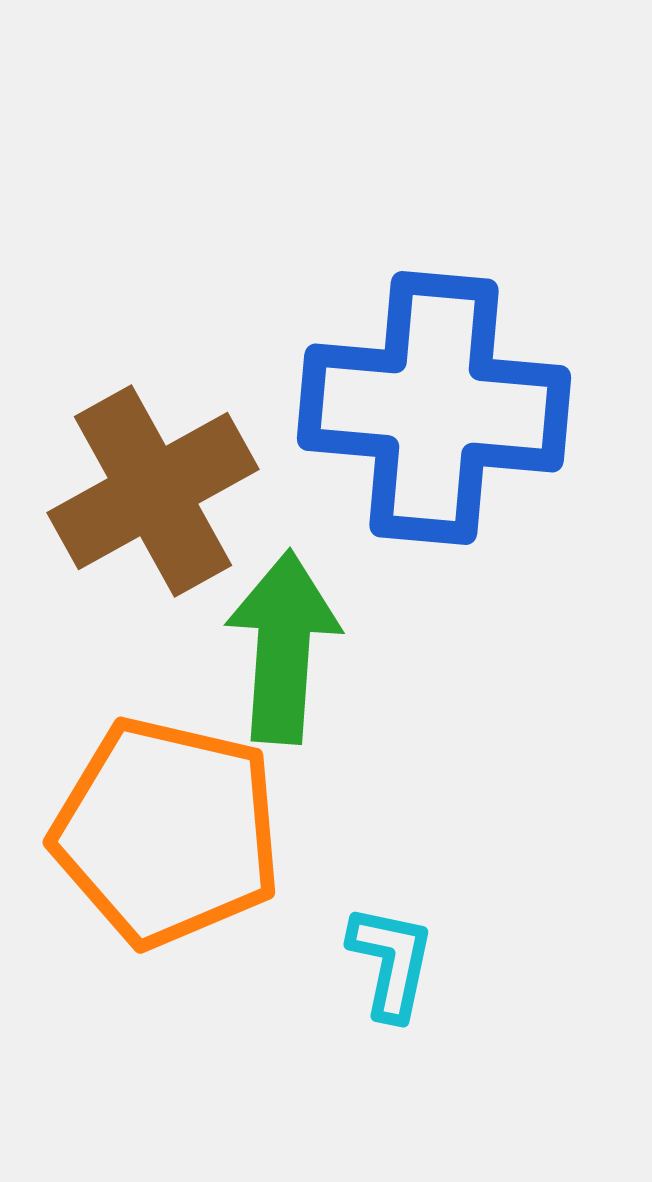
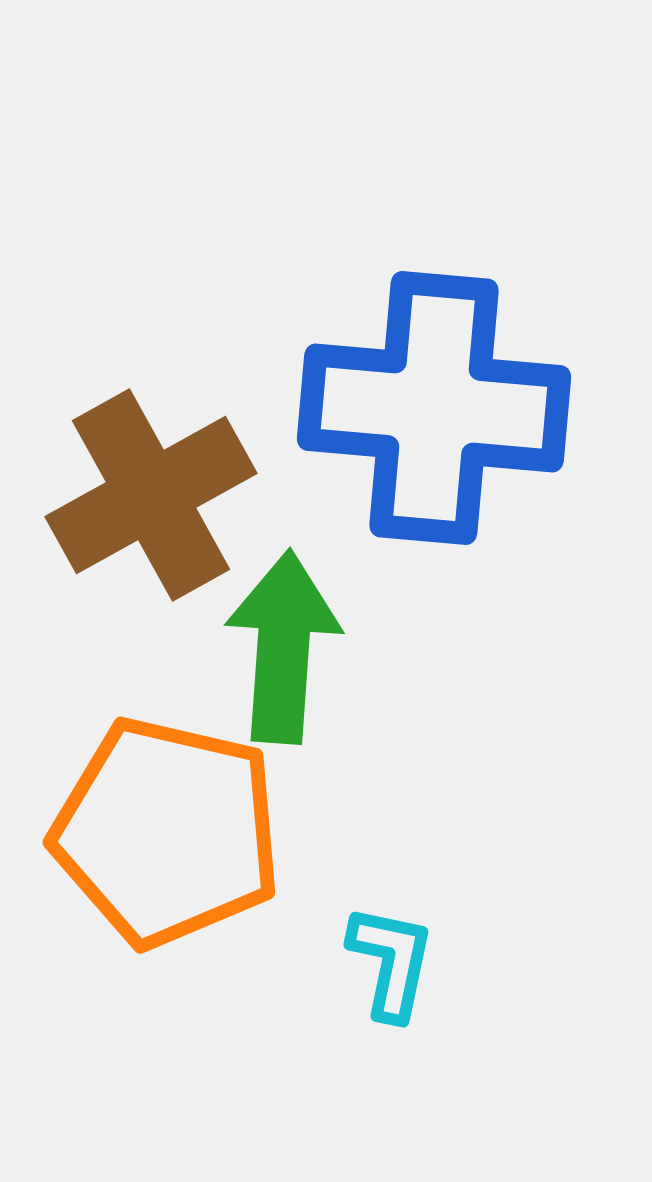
brown cross: moved 2 px left, 4 px down
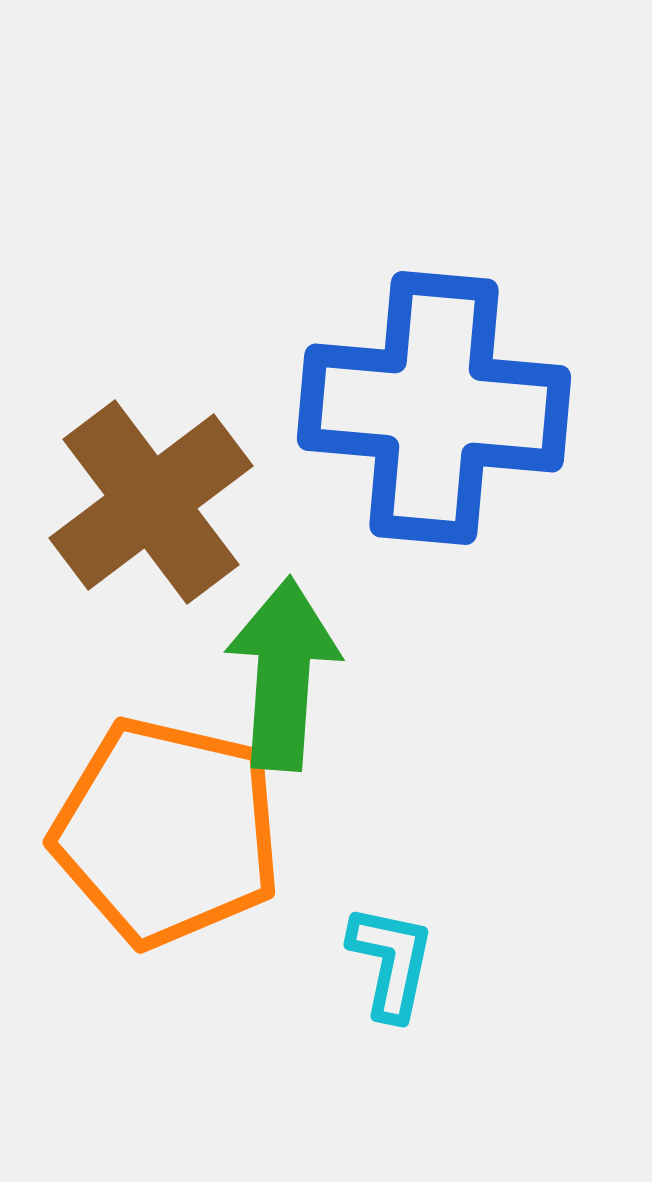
brown cross: moved 7 px down; rotated 8 degrees counterclockwise
green arrow: moved 27 px down
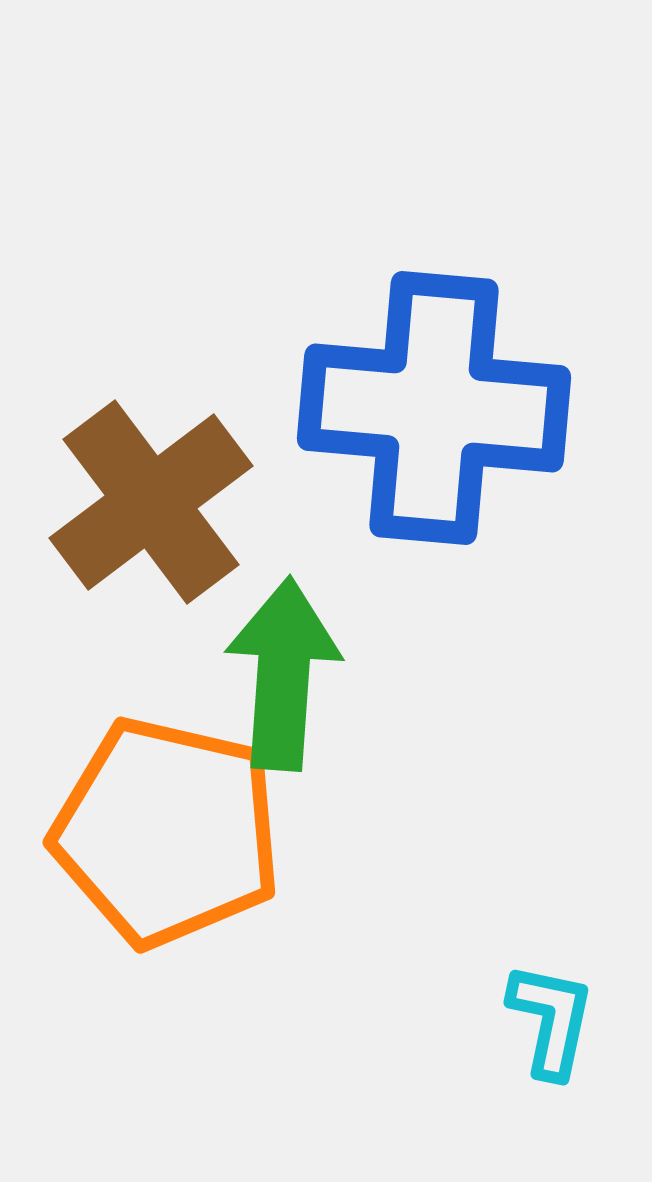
cyan L-shape: moved 160 px right, 58 px down
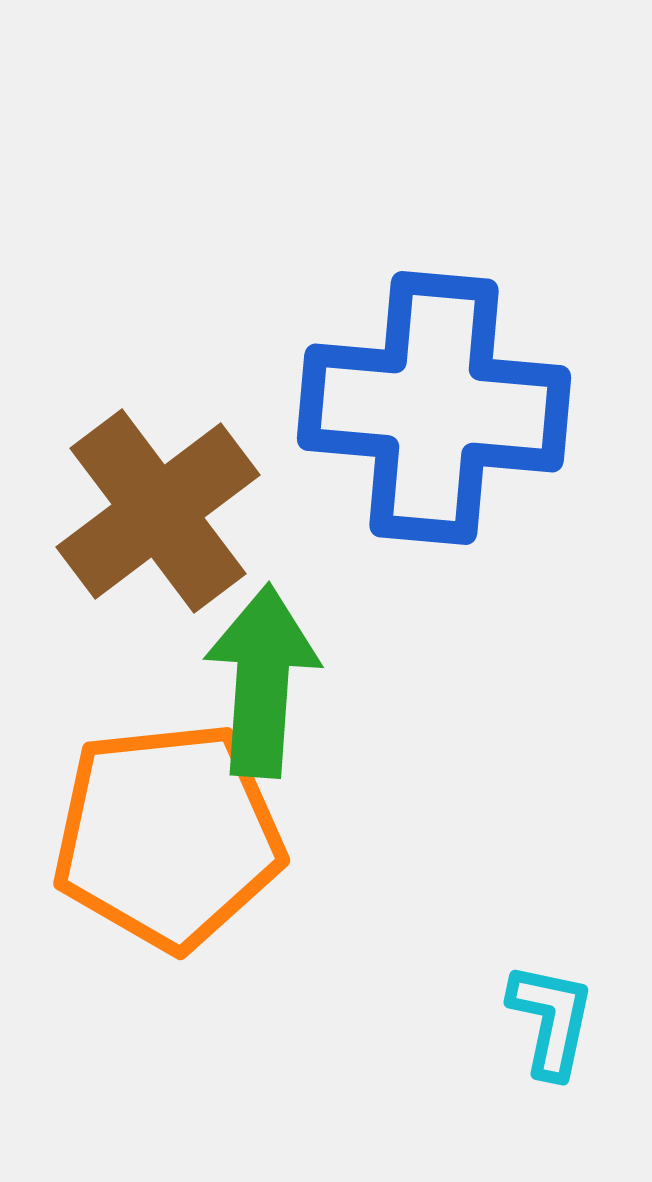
brown cross: moved 7 px right, 9 px down
green arrow: moved 21 px left, 7 px down
orange pentagon: moved 1 px right, 4 px down; rotated 19 degrees counterclockwise
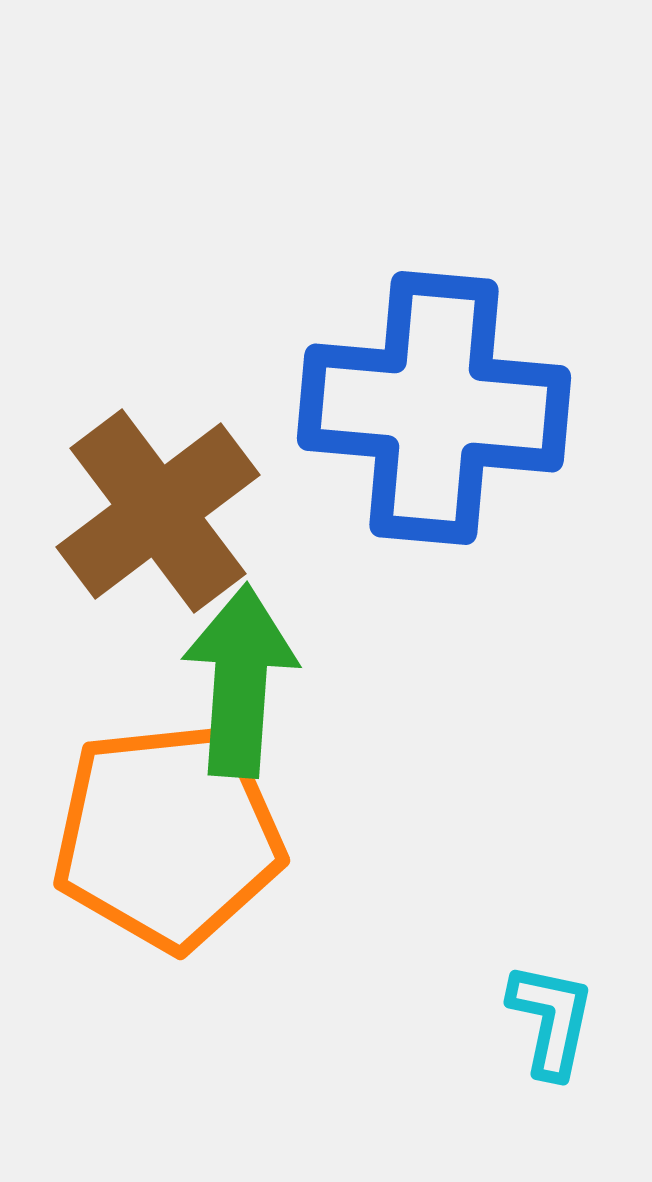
green arrow: moved 22 px left
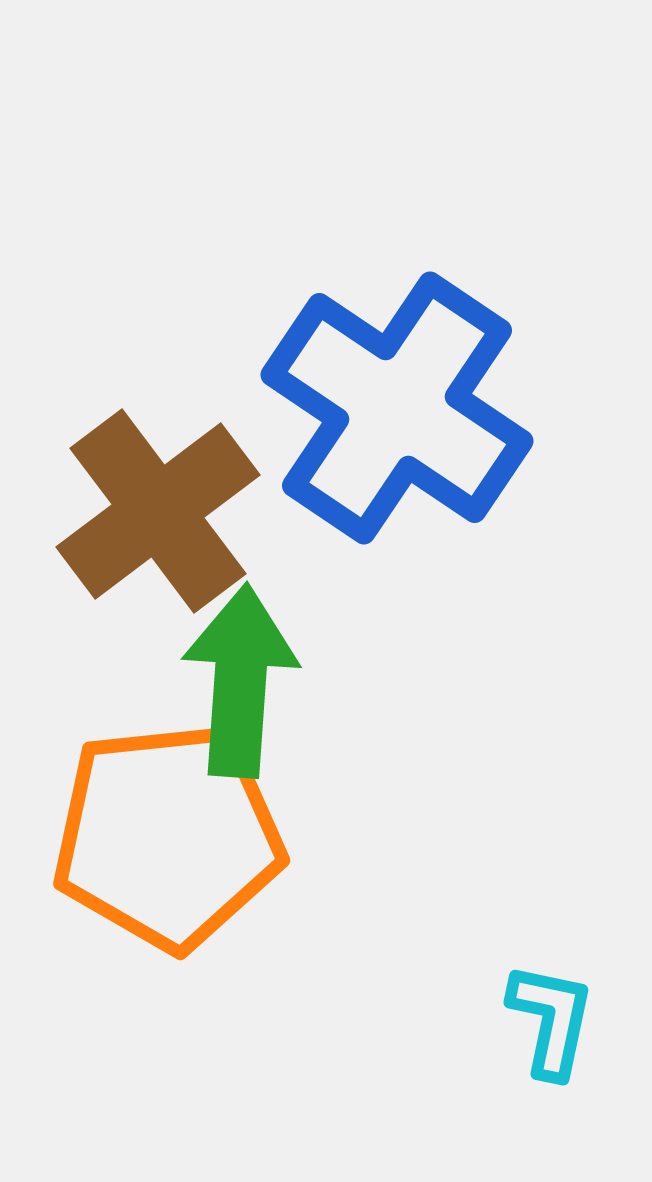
blue cross: moved 37 px left; rotated 29 degrees clockwise
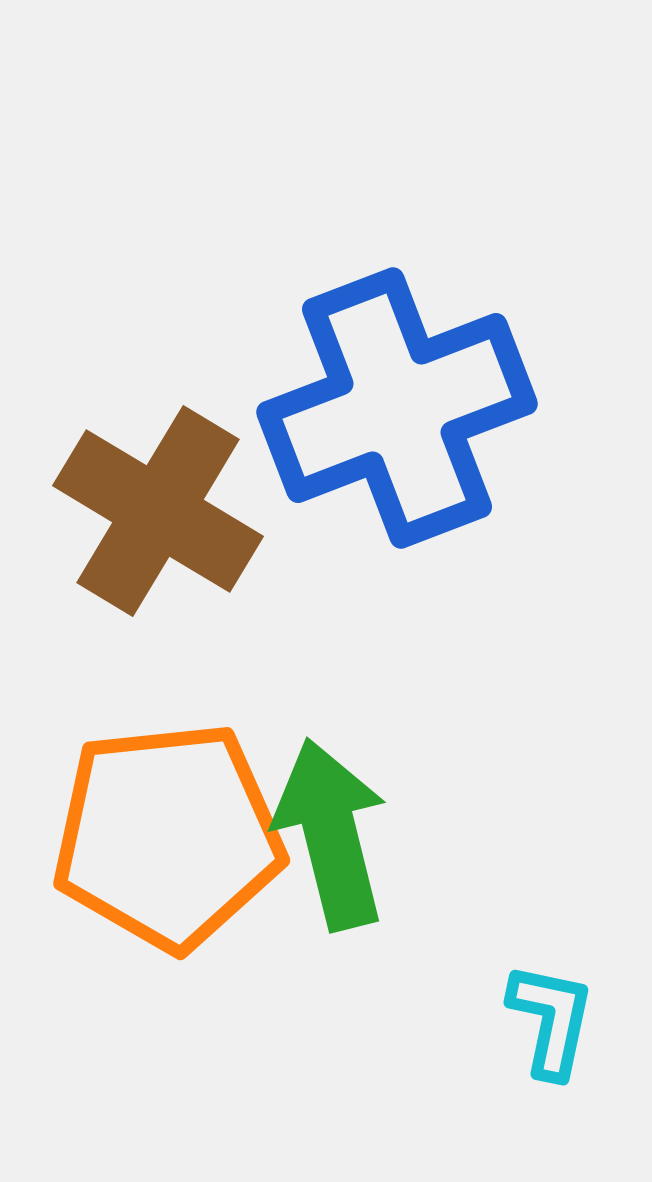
blue cross: rotated 35 degrees clockwise
brown cross: rotated 22 degrees counterclockwise
green arrow: moved 91 px right, 153 px down; rotated 18 degrees counterclockwise
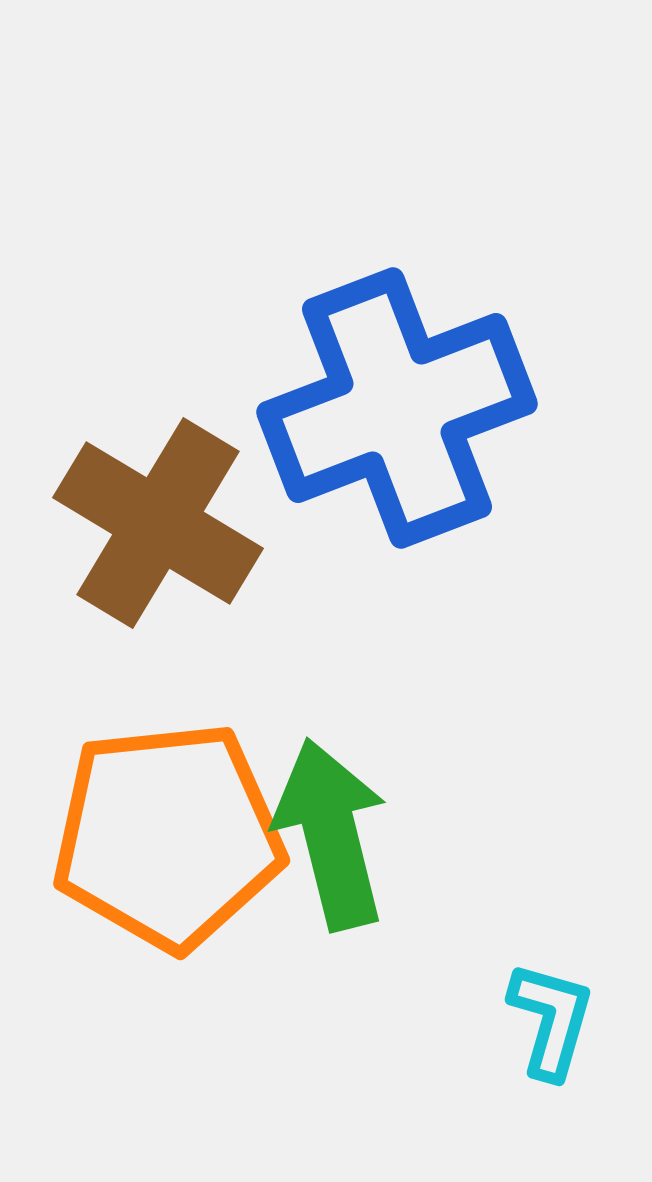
brown cross: moved 12 px down
cyan L-shape: rotated 4 degrees clockwise
